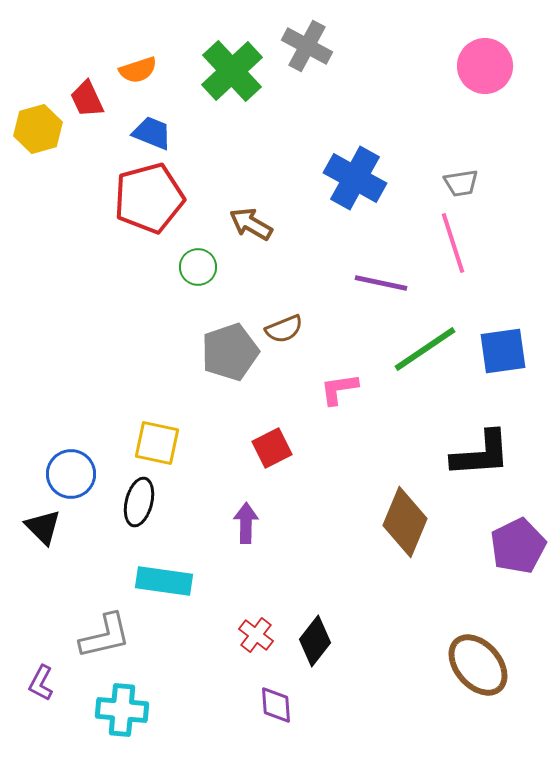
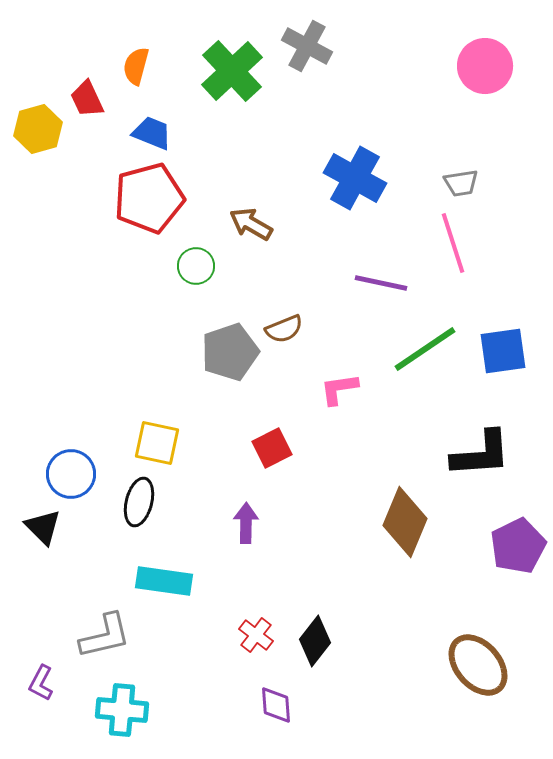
orange semicircle: moved 2 px left, 4 px up; rotated 123 degrees clockwise
green circle: moved 2 px left, 1 px up
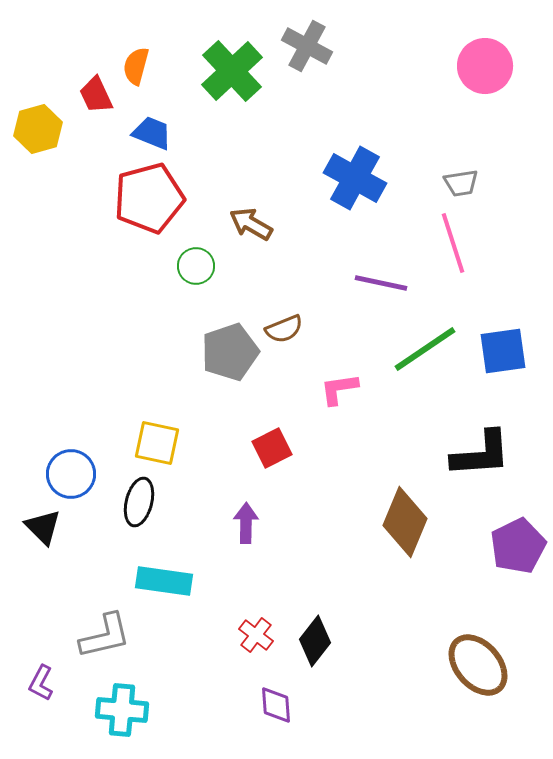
red trapezoid: moved 9 px right, 4 px up
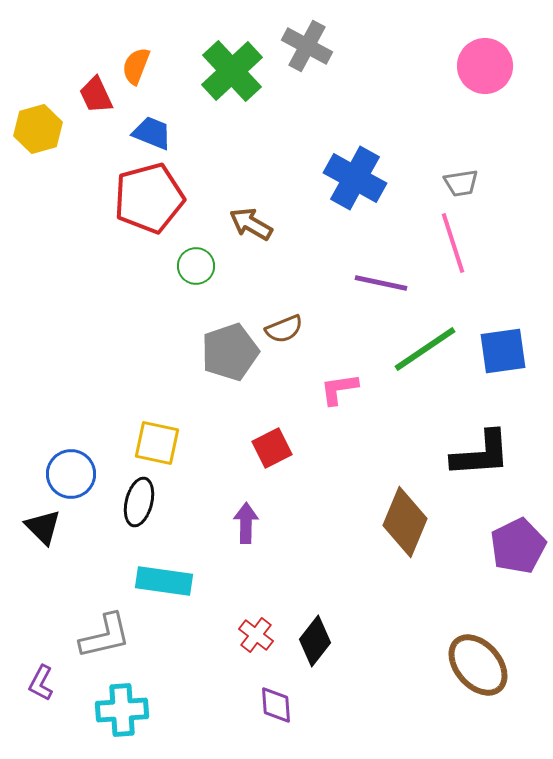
orange semicircle: rotated 6 degrees clockwise
cyan cross: rotated 9 degrees counterclockwise
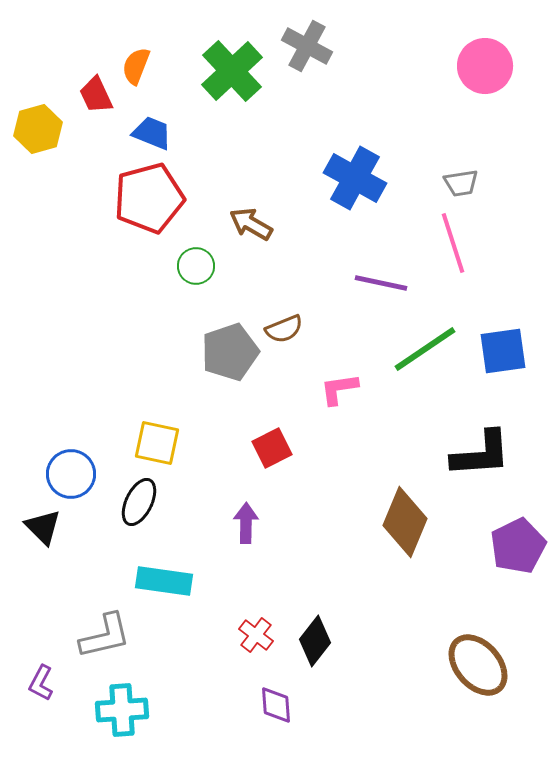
black ellipse: rotated 12 degrees clockwise
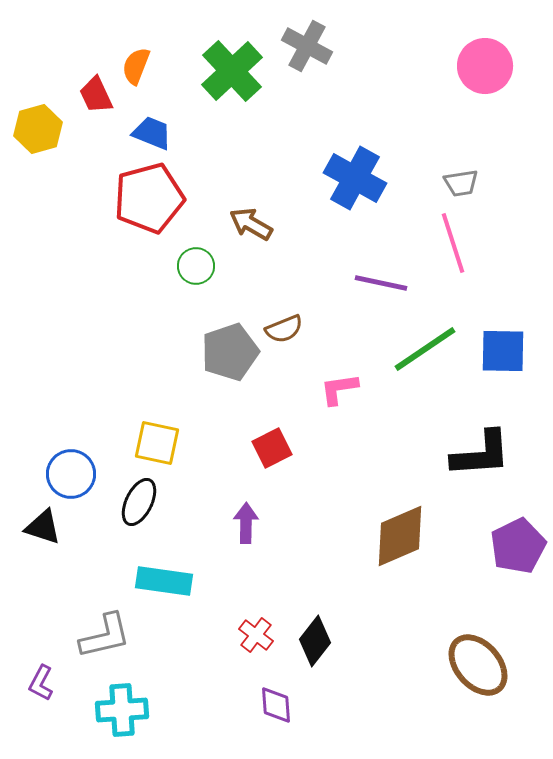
blue square: rotated 9 degrees clockwise
brown diamond: moved 5 px left, 14 px down; rotated 44 degrees clockwise
black triangle: rotated 27 degrees counterclockwise
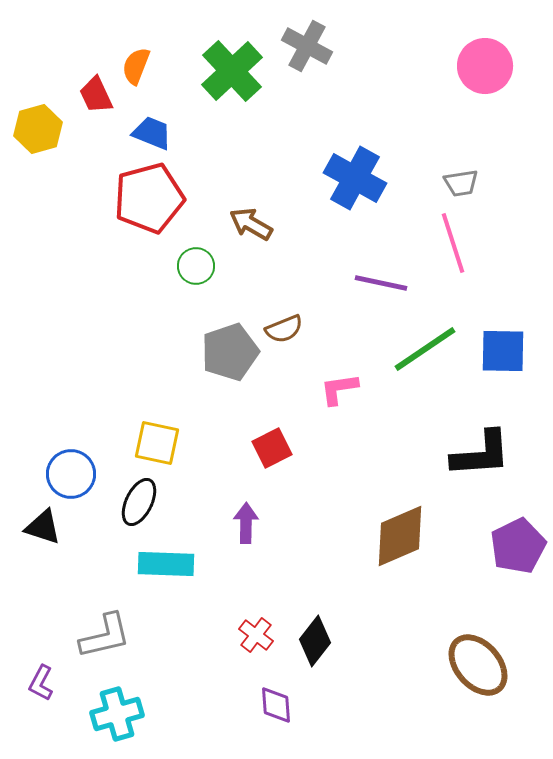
cyan rectangle: moved 2 px right, 17 px up; rotated 6 degrees counterclockwise
cyan cross: moved 5 px left, 4 px down; rotated 12 degrees counterclockwise
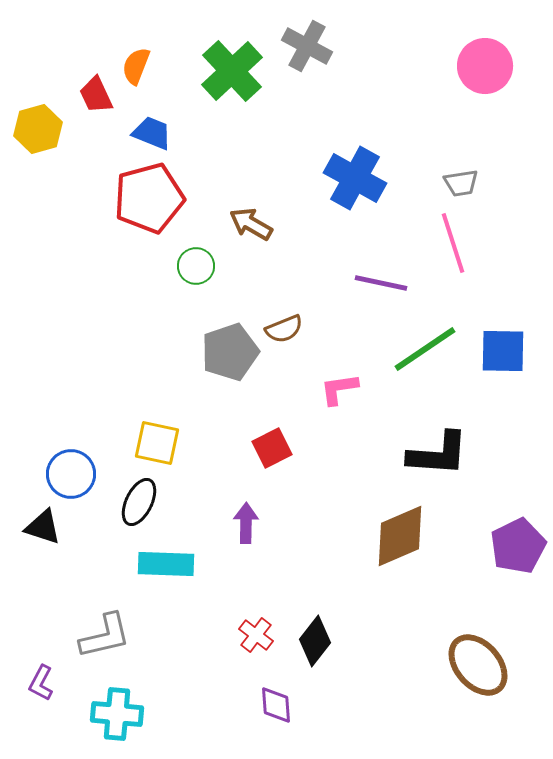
black L-shape: moved 43 px left; rotated 8 degrees clockwise
cyan cross: rotated 21 degrees clockwise
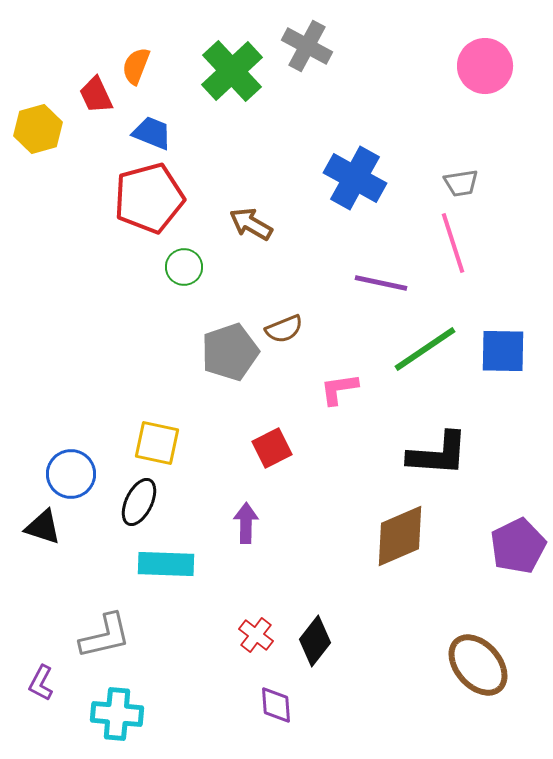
green circle: moved 12 px left, 1 px down
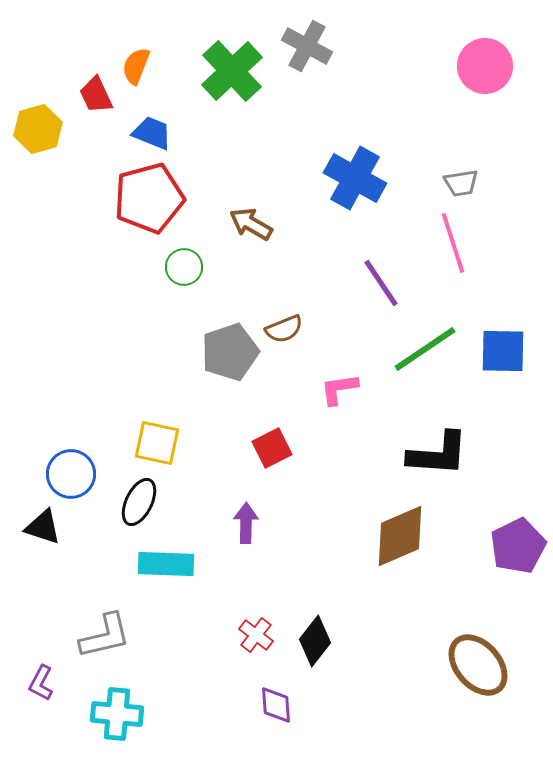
purple line: rotated 44 degrees clockwise
